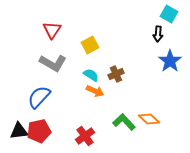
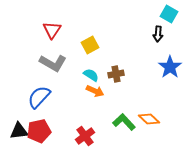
blue star: moved 6 px down
brown cross: rotated 14 degrees clockwise
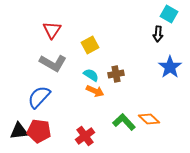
red pentagon: rotated 20 degrees clockwise
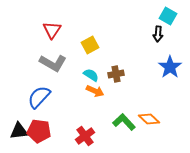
cyan square: moved 1 px left, 2 px down
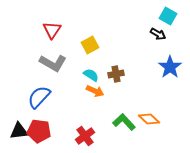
black arrow: rotated 63 degrees counterclockwise
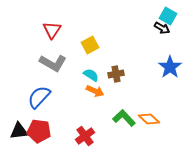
black arrow: moved 4 px right, 6 px up
green L-shape: moved 4 px up
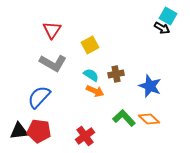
blue star: moved 20 px left, 19 px down; rotated 15 degrees counterclockwise
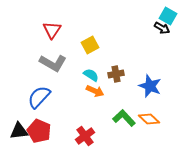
red pentagon: rotated 15 degrees clockwise
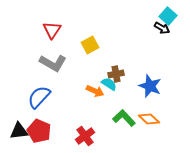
cyan square: rotated 12 degrees clockwise
cyan semicircle: moved 18 px right, 9 px down
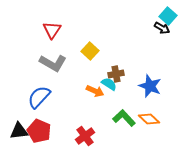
yellow square: moved 6 px down; rotated 18 degrees counterclockwise
